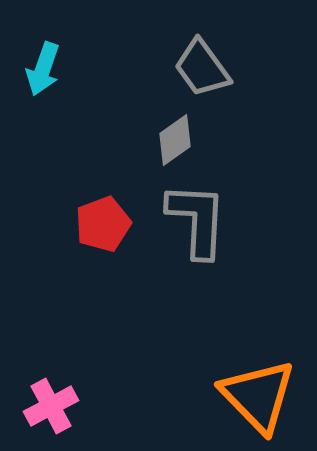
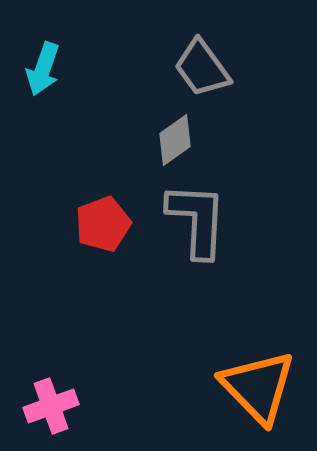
orange triangle: moved 9 px up
pink cross: rotated 8 degrees clockwise
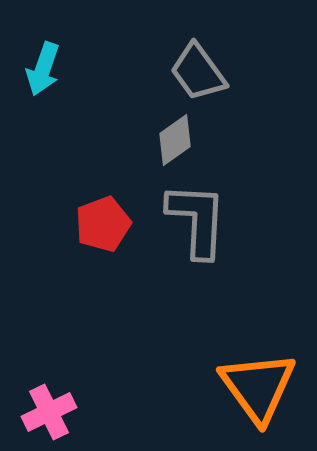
gray trapezoid: moved 4 px left, 4 px down
orange triangle: rotated 8 degrees clockwise
pink cross: moved 2 px left, 6 px down; rotated 6 degrees counterclockwise
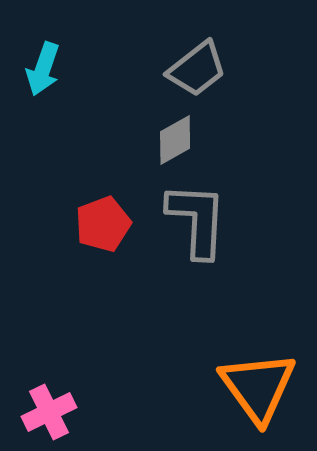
gray trapezoid: moved 1 px left, 3 px up; rotated 92 degrees counterclockwise
gray diamond: rotated 6 degrees clockwise
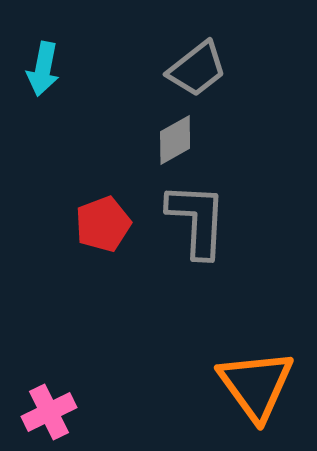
cyan arrow: rotated 8 degrees counterclockwise
orange triangle: moved 2 px left, 2 px up
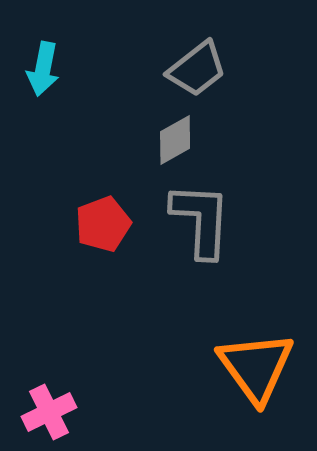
gray L-shape: moved 4 px right
orange triangle: moved 18 px up
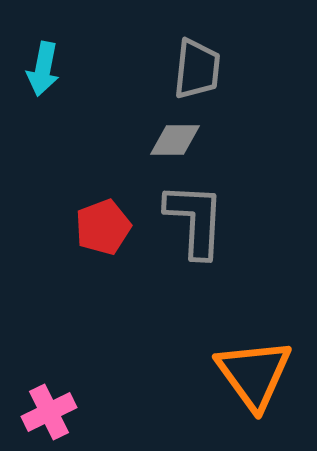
gray trapezoid: rotated 46 degrees counterclockwise
gray diamond: rotated 30 degrees clockwise
gray L-shape: moved 6 px left
red pentagon: moved 3 px down
orange triangle: moved 2 px left, 7 px down
